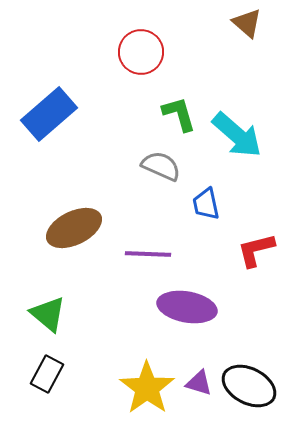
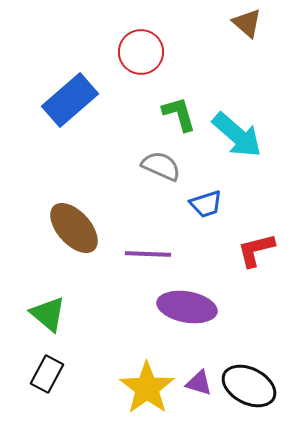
blue rectangle: moved 21 px right, 14 px up
blue trapezoid: rotated 96 degrees counterclockwise
brown ellipse: rotated 74 degrees clockwise
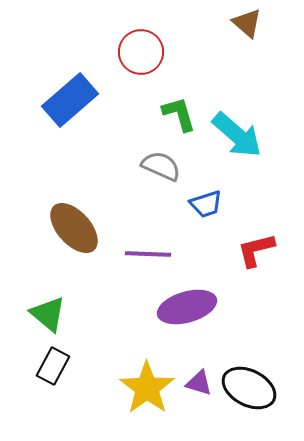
purple ellipse: rotated 26 degrees counterclockwise
black rectangle: moved 6 px right, 8 px up
black ellipse: moved 2 px down
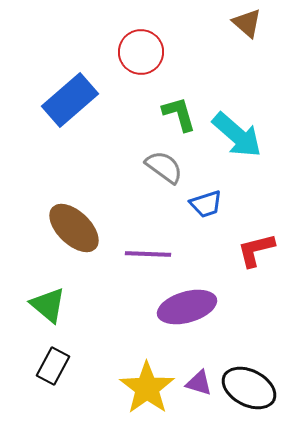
gray semicircle: moved 3 px right, 1 px down; rotated 12 degrees clockwise
brown ellipse: rotated 4 degrees counterclockwise
green triangle: moved 9 px up
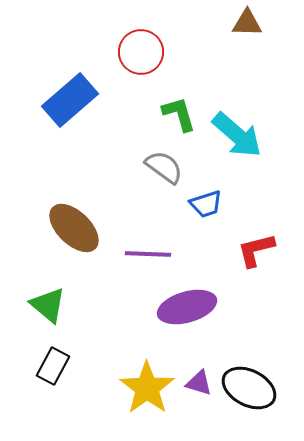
brown triangle: rotated 40 degrees counterclockwise
